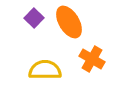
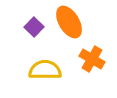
purple square: moved 9 px down
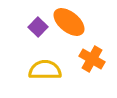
orange ellipse: rotated 20 degrees counterclockwise
purple square: moved 4 px right
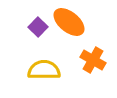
orange cross: moved 1 px right, 1 px down
yellow semicircle: moved 1 px left
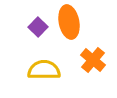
orange ellipse: rotated 40 degrees clockwise
orange cross: rotated 10 degrees clockwise
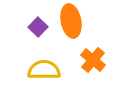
orange ellipse: moved 2 px right, 1 px up
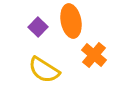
orange cross: moved 1 px right, 5 px up
yellow semicircle: rotated 148 degrees counterclockwise
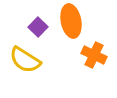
orange cross: rotated 15 degrees counterclockwise
yellow semicircle: moved 19 px left, 10 px up
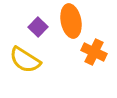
orange cross: moved 3 px up
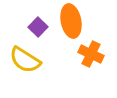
orange cross: moved 3 px left, 2 px down
